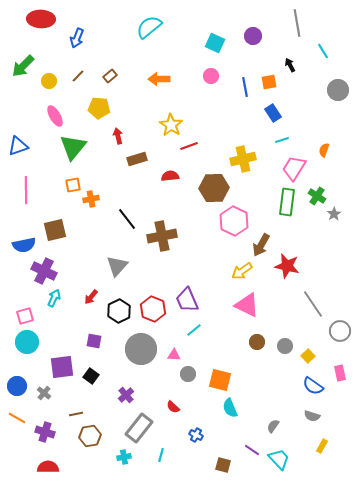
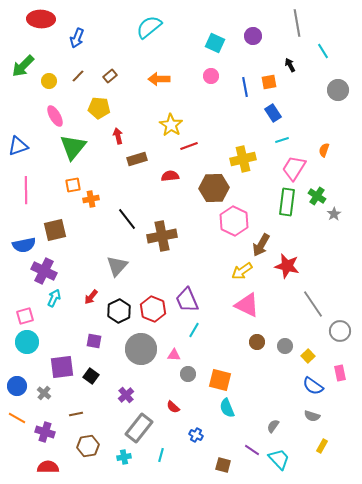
cyan line at (194, 330): rotated 21 degrees counterclockwise
cyan semicircle at (230, 408): moved 3 px left
brown hexagon at (90, 436): moved 2 px left, 10 px down
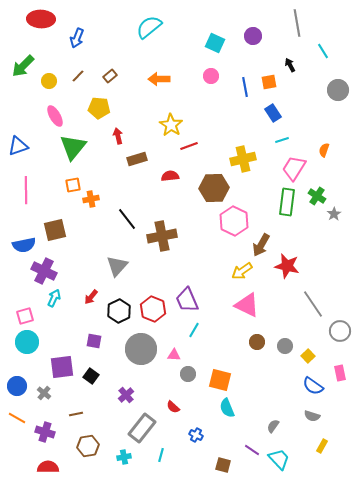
gray rectangle at (139, 428): moved 3 px right
